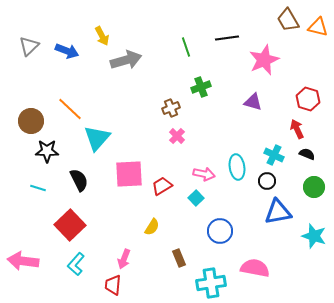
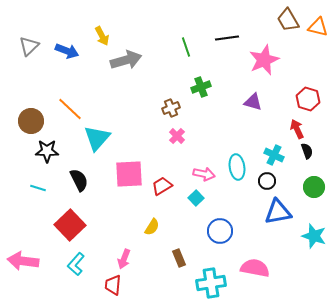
black semicircle at (307, 154): moved 3 px up; rotated 49 degrees clockwise
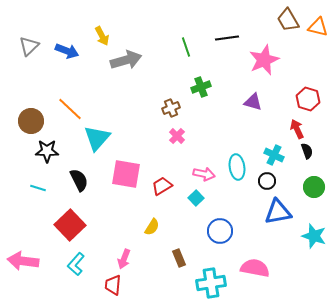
pink square at (129, 174): moved 3 px left; rotated 12 degrees clockwise
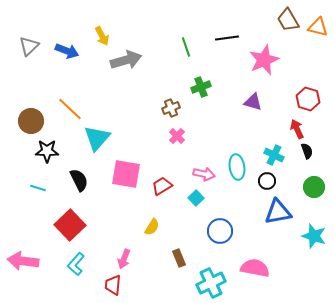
cyan cross at (211, 283): rotated 16 degrees counterclockwise
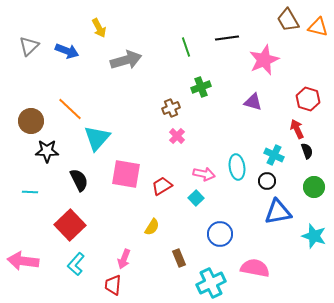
yellow arrow at (102, 36): moved 3 px left, 8 px up
cyan line at (38, 188): moved 8 px left, 4 px down; rotated 14 degrees counterclockwise
blue circle at (220, 231): moved 3 px down
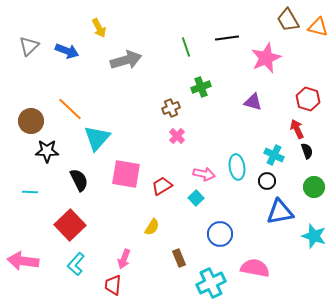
pink star at (264, 60): moved 2 px right, 2 px up
blue triangle at (278, 212): moved 2 px right
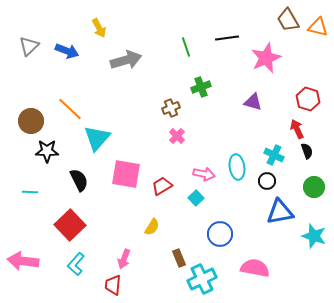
cyan cross at (211, 283): moved 9 px left, 4 px up
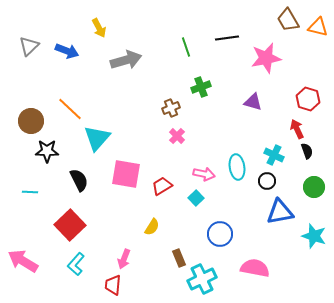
pink star at (266, 58): rotated 12 degrees clockwise
pink arrow at (23, 261): rotated 24 degrees clockwise
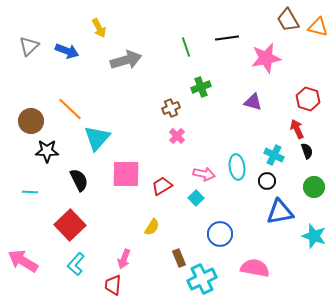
pink square at (126, 174): rotated 8 degrees counterclockwise
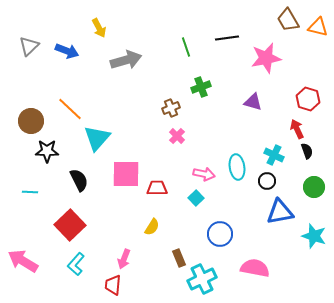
red trapezoid at (162, 186): moved 5 px left, 2 px down; rotated 30 degrees clockwise
